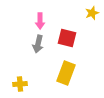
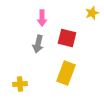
pink arrow: moved 2 px right, 3 px up
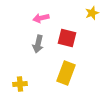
pink arrow: moved 1 px left; rotated 77 degrees clockwise
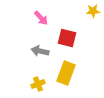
yellow star: moved 1 px right, 2 px up; rotated 16 degrees clockwise
pink arrow: rotated 119 degrees counterclockwise
gray arrow: moved 2 px right, 7 px down; rotated 90 degrees clockwise
yellow cross: moved 18 px right; rotated 16 degrees counterclockwise
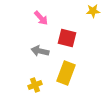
yellow cross: moved 3 px left, 1 px down
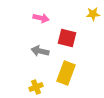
yellow star: moved 3 px down
pink arrow: rotated 35 degrees counterclockwise
yellow cross: moved 1 px right, 2 px down
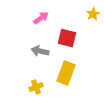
yellow star: rotated 24 degrees counterclockwise
pink arrow: rotated 49 degrees counterclockwise
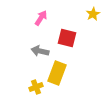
pink arrow: rotated 21 degrees counterclockwise
yellow rectangle: moved 9 px left
